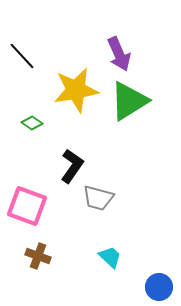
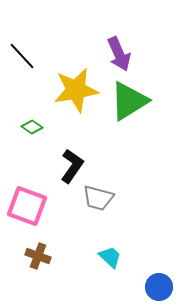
green diamond: moved 4 px down
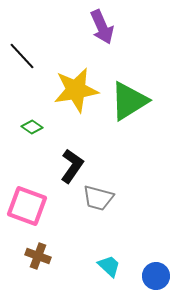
purple arrow: moved 17 px left, 27 px up
cyan trapezoid: moved 1 px left, 9 px down
blue circle: moved 3 px left, 11 px up
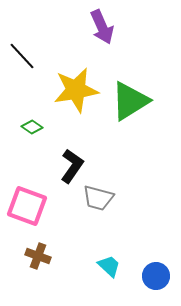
green triangle: moved 1 px right
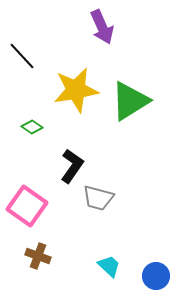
pink square: rotated 15 degrees clockwise
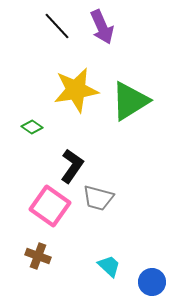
black line: moved 35 px right, 30 px up
pink square: moved 23 px right
blue circle: moved 4 px left, 6 px down
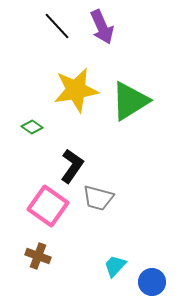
pink square: moved 2 px left
cyan trapezoid: moved 6 px right; rotated 90 degrees counterclockwise
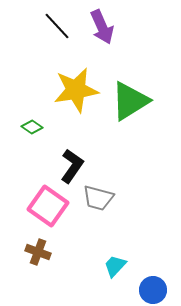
brown cross: moved 4 px up
blue circle: moved 1 px right, 8 px down
